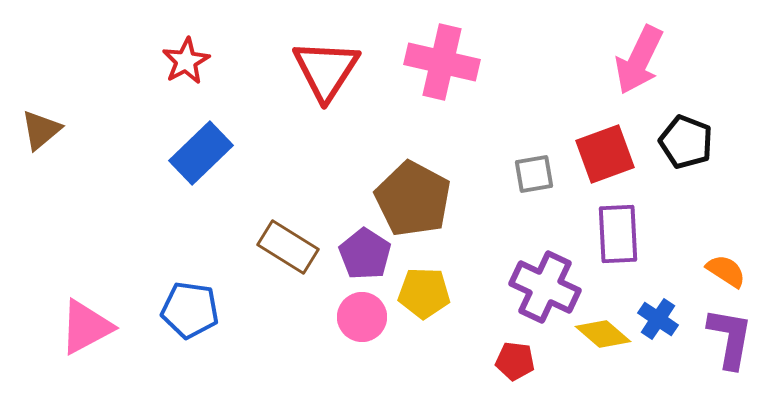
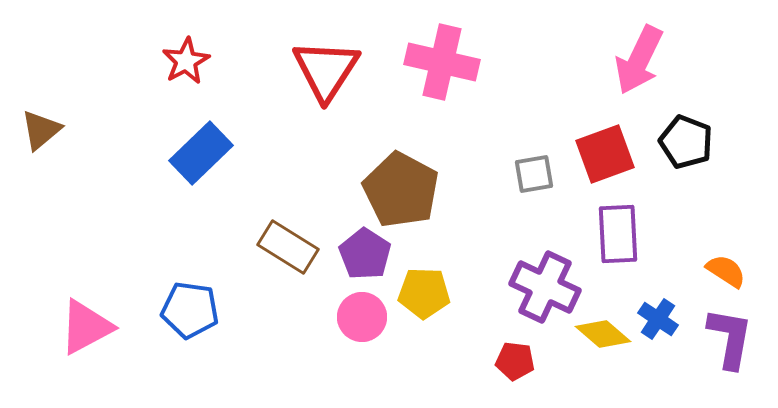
brown pentagon: moved 12 px left, 9 px up
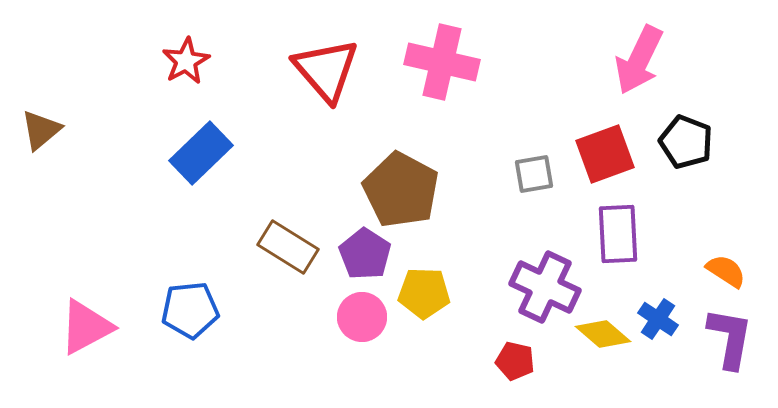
red triangle: rotated 14 degrees counterclockwise
blue pentagon: rotated 14 degrees counterclockwise
red pentagon: rotated 6 degrees clockwise
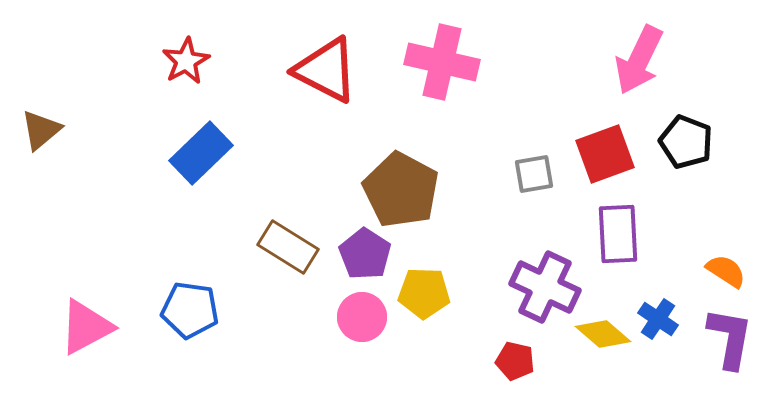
red triangle: rotated 22 degrees counterclockwise
blue pentagon: rotated 14 degrees clockwise
